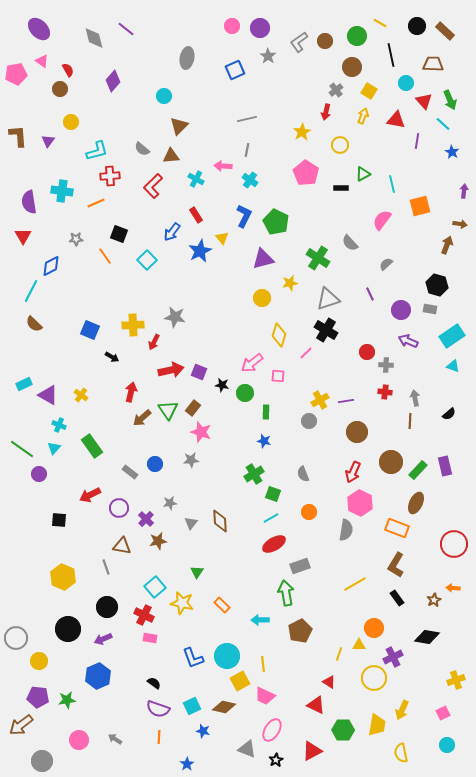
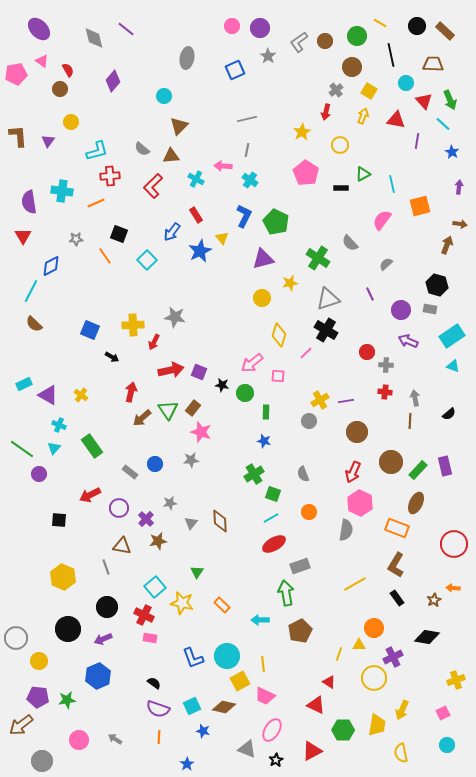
purple arrow at (464, 191): moved 5 px left, 4 px up
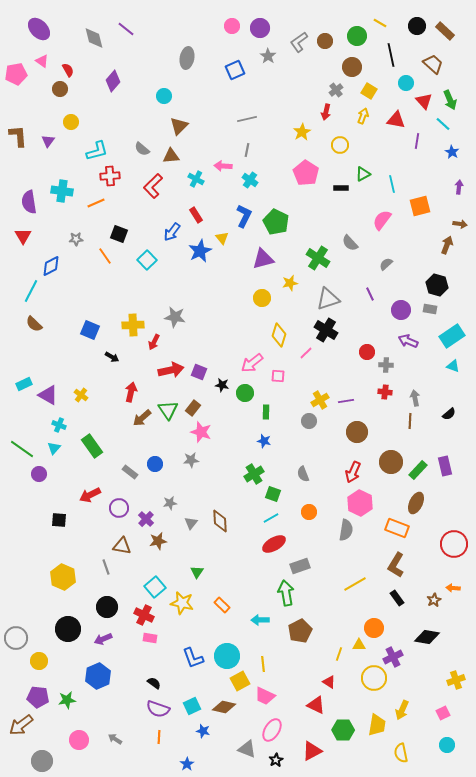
brown trapezoid at (433, 64): rotated 40 degrees clockwise
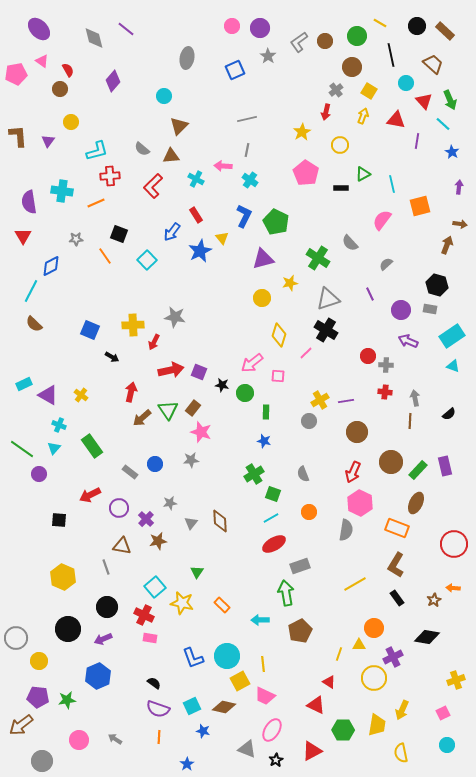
red circle at (367, 352): moved 1 px right, 4 px down
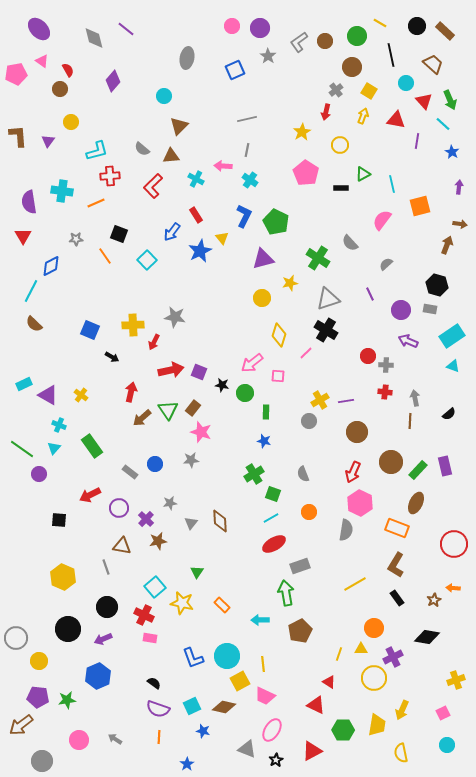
yellow triangle at (359, 645): moved 2 px right, 4 px down
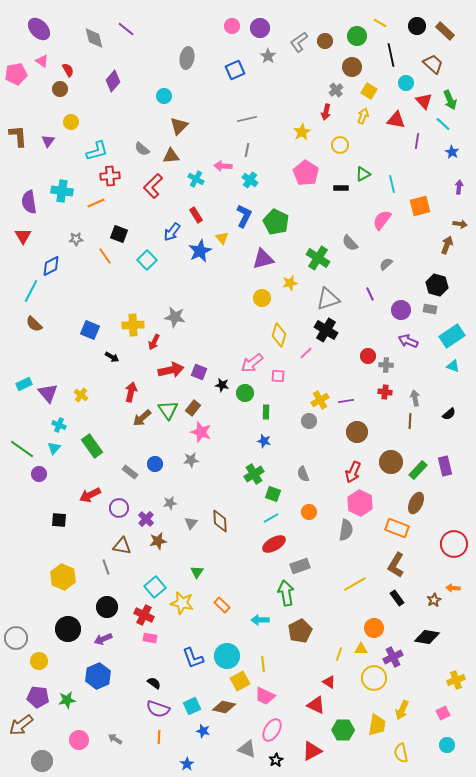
purple triangle at (48, 395): moved 2 px up; rotated 20 degrees clockwise
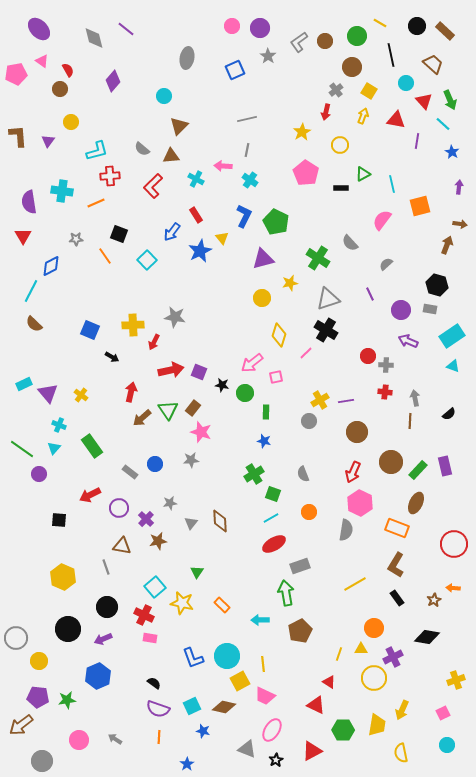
pink square at (278, 376): moved 2 px left, 1 px down; rotated 16 degrees counterclockwise
